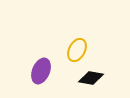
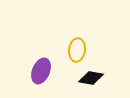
yellow ellipse: rotated 20 degrees counterclockwise
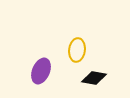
black diamond: moved 3 px right
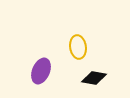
yellow ellipse: moved 1 px right, 3 px up; rotated 15 degrees counterclockwise
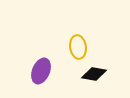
black diamond: moved 4 px up
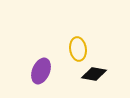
yellow ellipse: moved 2 px down
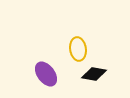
purple ellipse: moved 5 px right, 3 px down; rotated 60 degrees counterclockwise
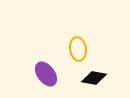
black diamond: moved 4 px down
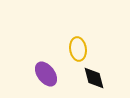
black diamond: rotated 65 degrees clockwise
